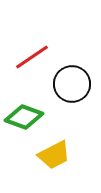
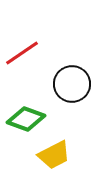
red line: moved 10 px left, 4 px up
green diamond: moved 2 px right, 2 px down
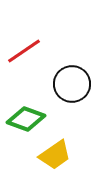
red line: moved 2 px right, 2 px up
yellow trapezoid: moved 1 px right; rotated 8 degrees counterclockwise
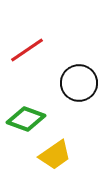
red line: moved 3 px right, 1 px up
black circle: moved 7 px right, 1 px up
